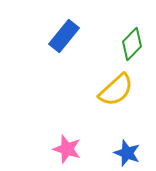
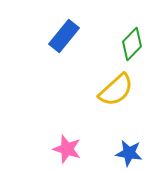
blue star: moved 2 px right; rotated 12 degrees counterclockwise
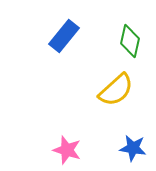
green diamond: moved 2 px left, 3 px up; rotated 32 degrees counterclockwise
pink star: moved 1 px down
blue star: moved 4 px right, 5 px up
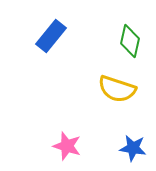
blue rectangle: moved 13 px left
yellow semicircle: moved 1 px right, 1 px up; rotated 60 degrees clockwise
pink star: moved 4 px up
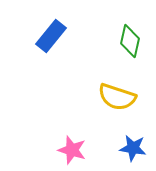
yellow semicircle: moved 8 px down
pink star: moved 5 px right, 4 px down
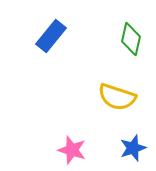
green diamond: moved 1 px right, 2 px up
blue star: rotated 28 degrees counterclockwise
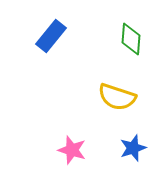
green diamond: rotated 8 degrees counterclockwise
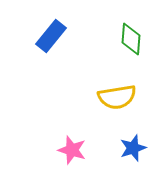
yellow semicircle: rotated 27 degrees counterclockwise
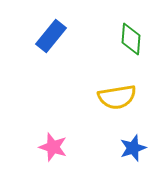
pink star: moved 19 px left, 3 px up
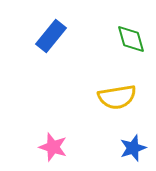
green diamond: rotated 20 degrees counterclockwise
